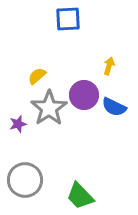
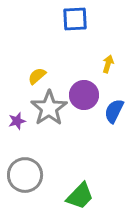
blue square: moved 7 px right
yellow arrow: moved 1 px left, 2 px up
blue semicircle: moved 4 px down; rotated 90 degrees clockwise
purple star: moved 1 px left, 3 px up
gray circle: moved 5 px up
green trapezoid: rotated 92 degrees counterclockwise
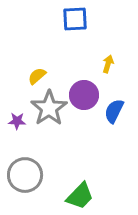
purple star: rotated 18 degrees clockwise
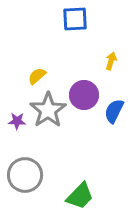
yellow arrow: moved 3 px right, 3 px up
gray star: moved 1 px left, 2 px down
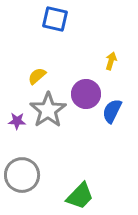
blue square: moved 20 px left; rotated 16 degrees clockwise
purple circle: moved 2 px right, 1 px up
blue semicircle: moved 2 px left
gray circle: moved 3 px left
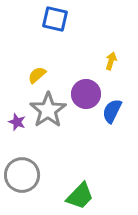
yellow semicircle: moved 1 px up
purple star: moved 1 px down; rotated 18 degrees clockwise
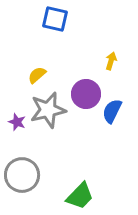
gray star: rotated 21 degrees clockwise
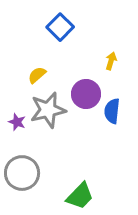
blue square: moved 5 px right, 8 px down; rotated 32 degrees clockwise
blue semicircle: rotated 20 degrees counterclockwise
gray circle: moved 2 px up
